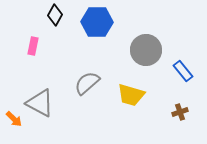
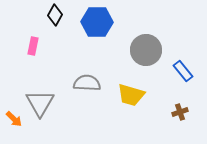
gray semicircle: rotated 44 degrees clockwise
gray triangle: rotated 32 degrees clockwise
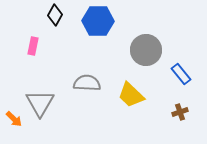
blue hexagon: moved 1 px right, 1 px up
blue rectangle: moved 2 px left, 3 px down
yellow trapezoid: rotated 28 degrees clockwise
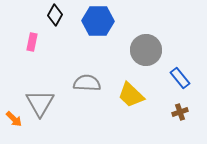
pink rectangle: moved 1 px left, 4 px up
blue rectangle: moved 1 px left, 4 px down
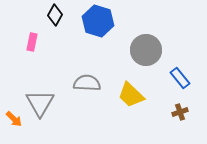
blue hexagon: rotated 16 degrees clockwise
